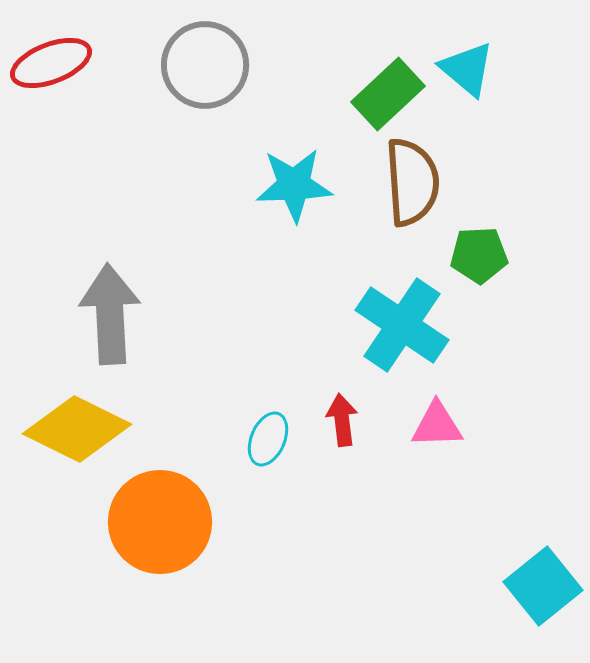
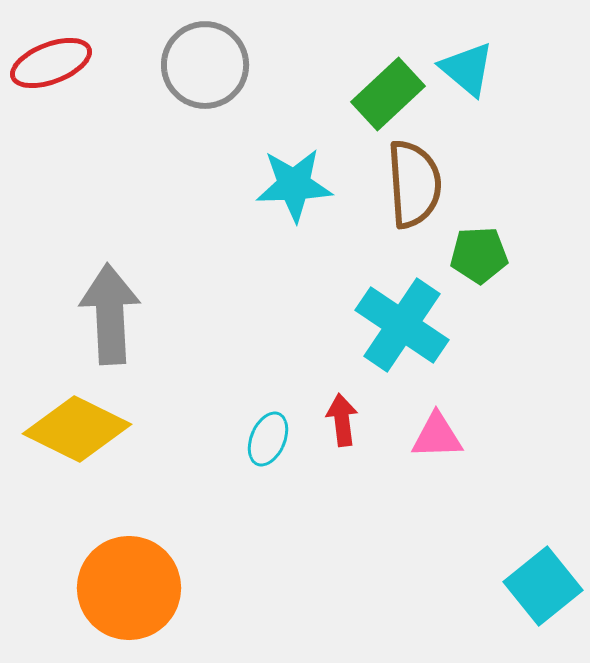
brown semicircle: moved 2 px right, 2 px down
pink triangle: moved 11 px down
orange circle: moved 31 px left, 66 px down
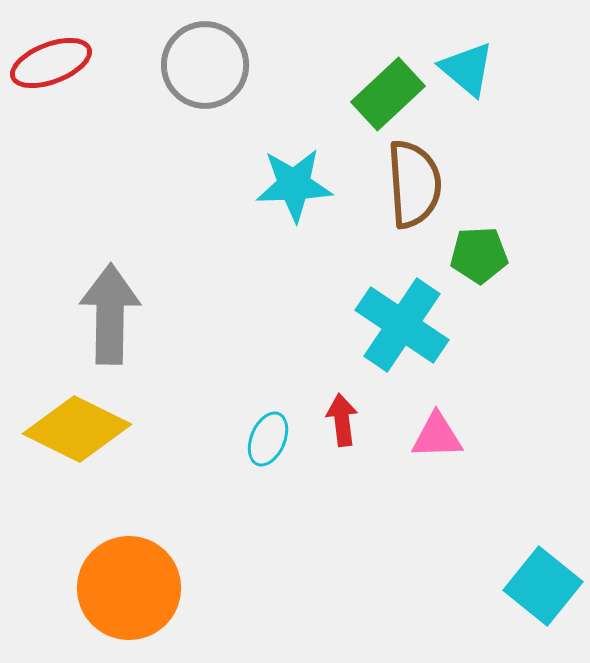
gray arrow: rotated 4 degrees clockwise
cyan square: rotated 12 degrees counterclockwise
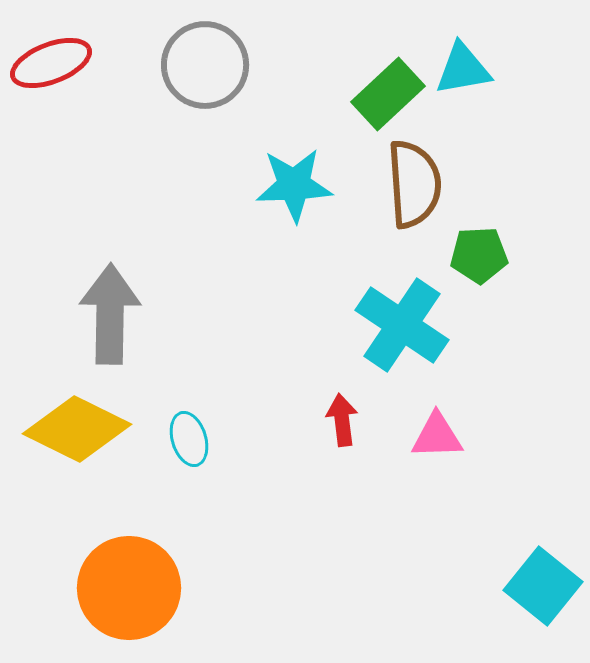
cyan triangle: moved 4 px left; rotated 50 degrees counterclockwise
cyan ellipse: moved 79 px left; rotated 40 degrees counterclockwise
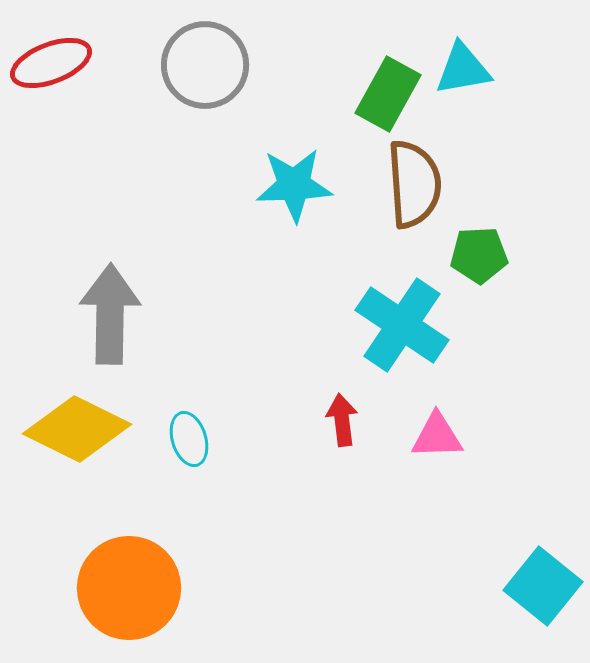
green rectangle: rotated 18 degrees counterclockwise
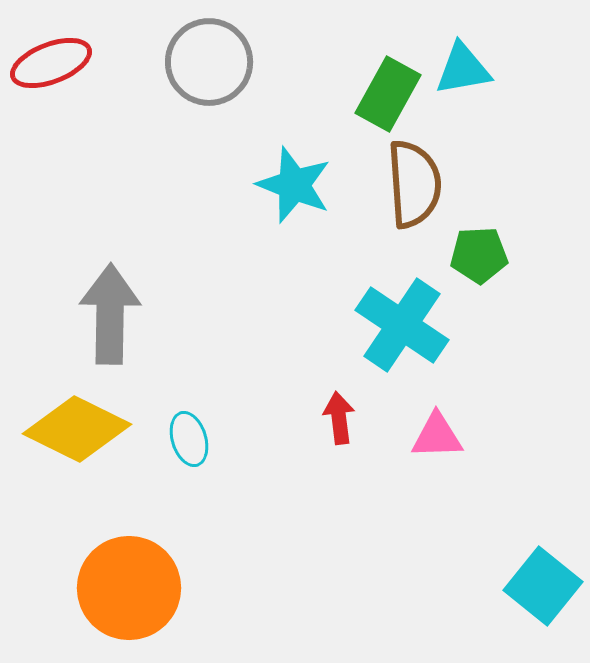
gray circle: moved 4 px right, 3 px up
cyan star: rotated 24 degrees clockwise
red arrow: moved 3 px left, 2 px up
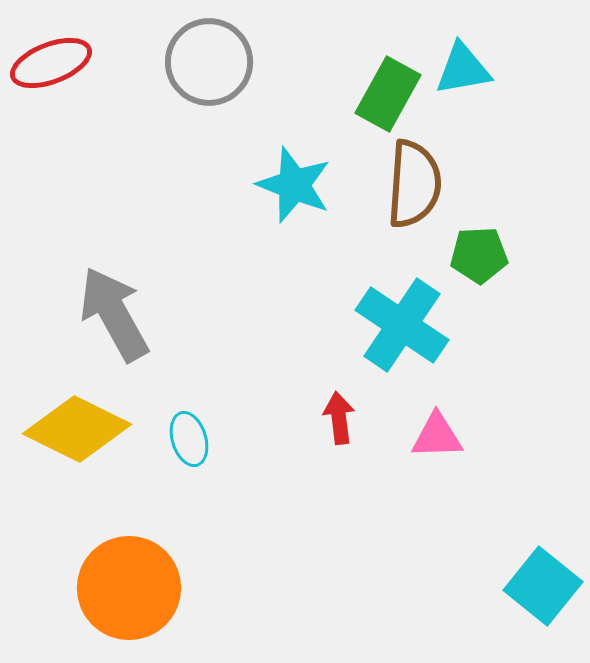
brown semicircle: rotated 8 degrees clockwise
gray arrow: moved 4 px right; rotated 30 degrees counterclockwise
